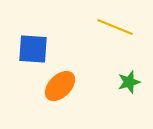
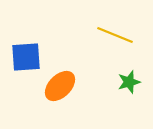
yellow line: moved 8 px down
blue square: moved 7 px left, 8 px down; rotated 8 degrees counterclockwise
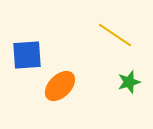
yellow line: rotated 12 degrees clockwise
blue square: moved 1 px right, 2 px up
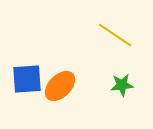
blue square: moved 24 px down
green star: moved 7 px left, 3 px down; rotated 10 degrees clockwise
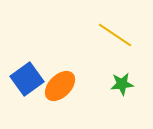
blue square: rotated 32 degrees counterclockwise
green star: moved 1 px up
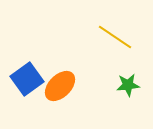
yellow line: moved 2 px down
green star: moved 6 px right, 1 px down
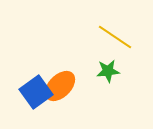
blue square: moved 9 px right, 13 px down
green star: moved 20 px left, 14 px up
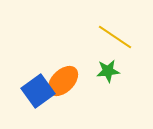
orange ellipse: moved 3 px right, 5 px up
blue square: moved 2 px right, 1 px up
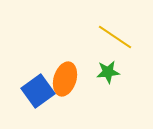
green star: moved 1 px down
orange ellipse: moved 2 px right, 2 px up; rotated 28 degrees counterclockwise
